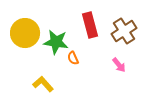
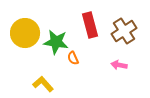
pink arrow: rotated 140 degrees clockwise
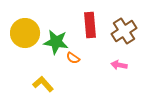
red rectangle: rotated 10 degrees clockwise
orange semicircle: rotated 32 degrees counterclockwise
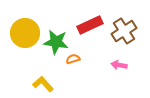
red rectangle: rotated 70 degrees clockwise
orange semicircle: moved 1 px down; rotated 128 degrees clockwise
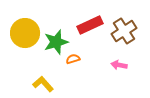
green star: rotated 25 degrees counterclockwise
